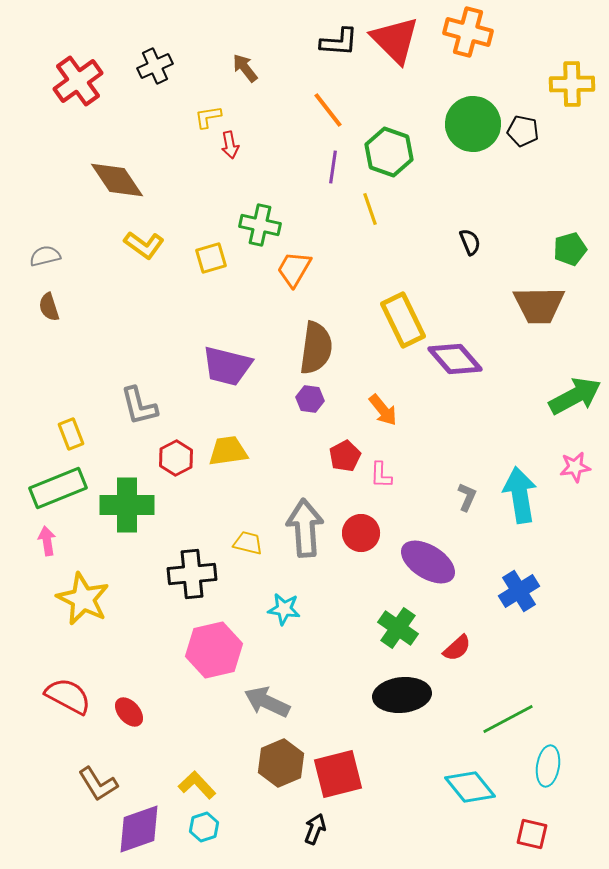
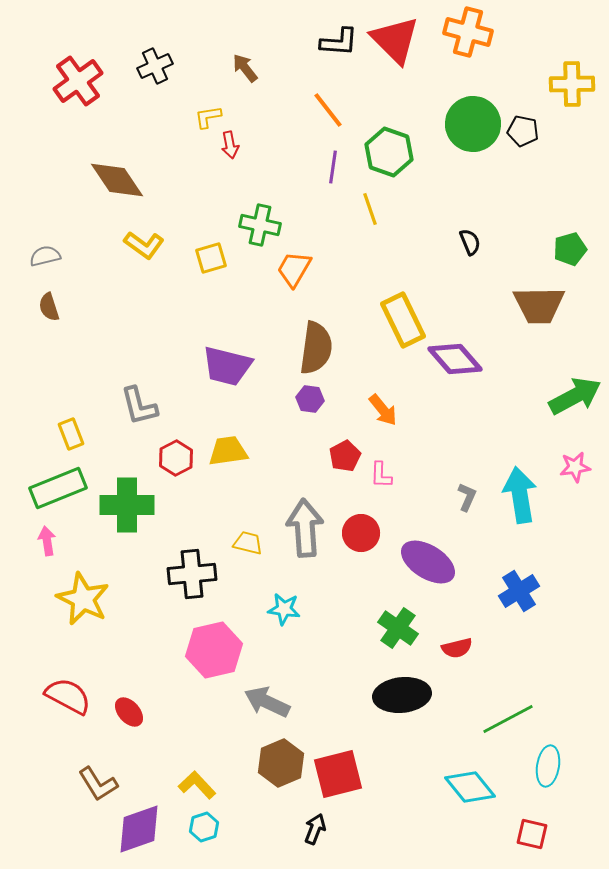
red semicircle at (457, 648): rotated 28 degrees clockwise
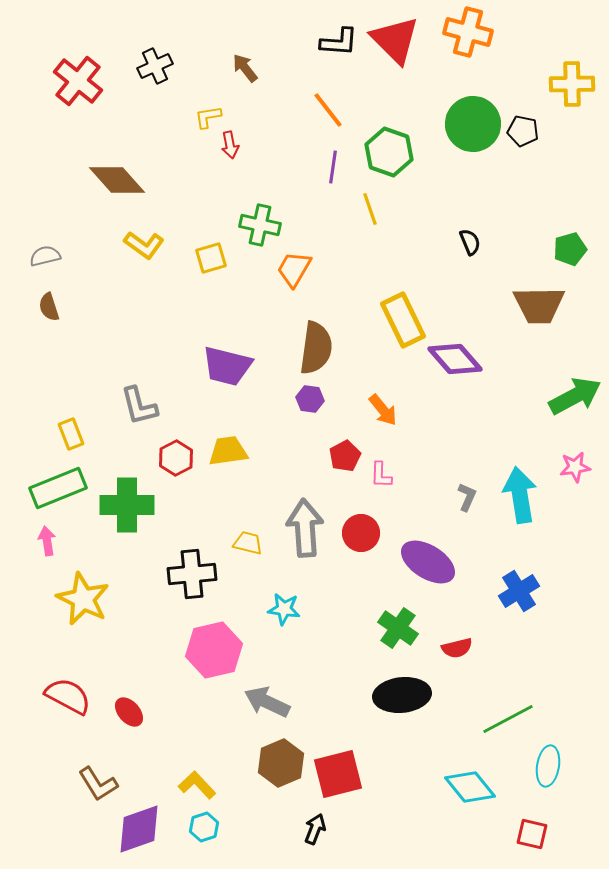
red cross at (78, 81): rotated 15 degrees counterclockwise
brown diamond at (117, 180): rotated 8 degrees counterclockwise
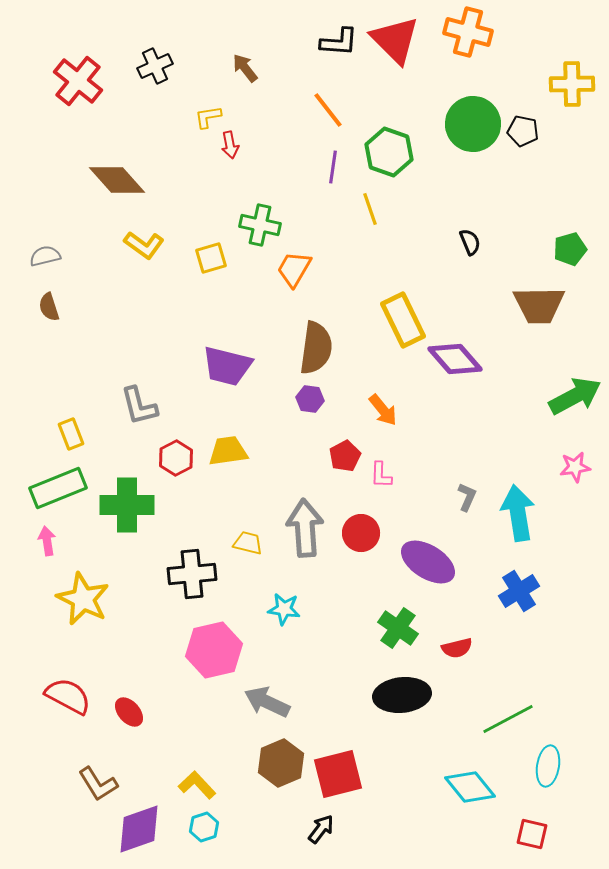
cyan arrow at (520, 495): moved 2 px left, 18 px down
black arrow at (315, 829): moved 6 px right; rotated 16 degrees clockwise
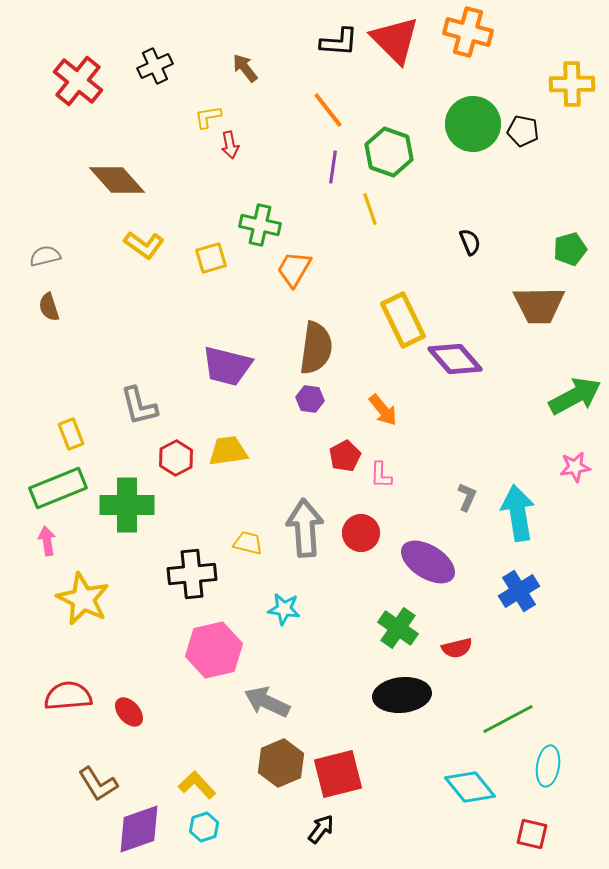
red semicircle at (68, 696): rotated 33 degrees counterclockwise
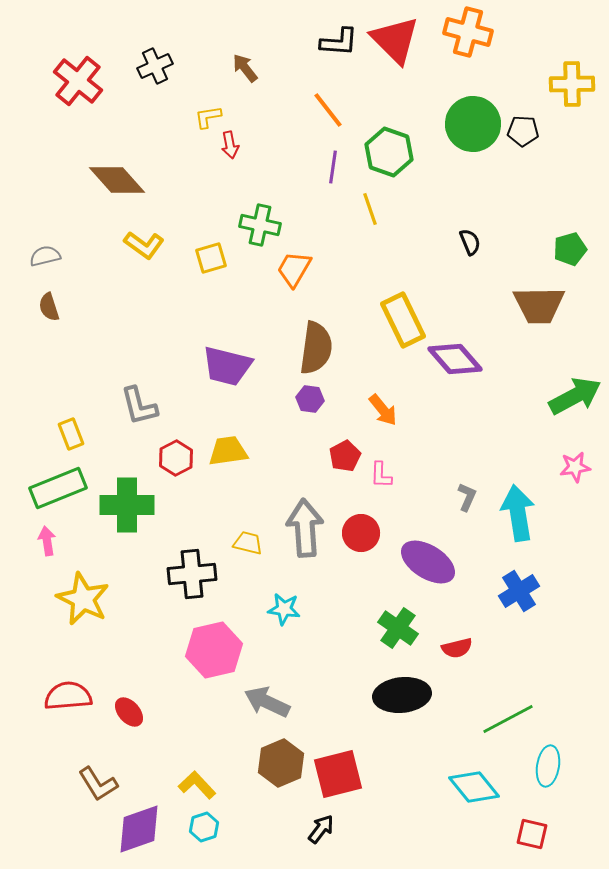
black pentagon at (523, 131): rotated 8 degrees counterclockwise
cyan diamond at (470, 787): moved 4 px right
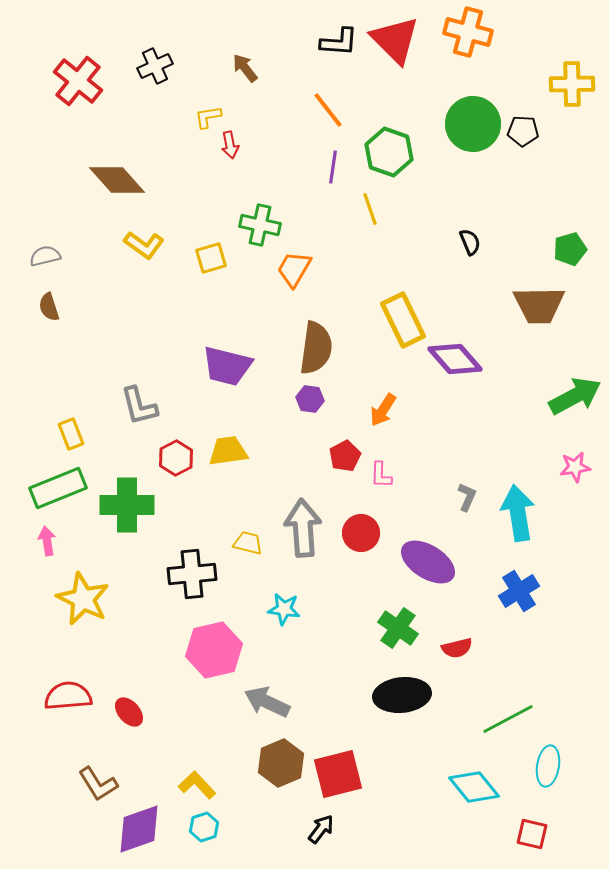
orange arrow at (383, 410): rotated 72 degrees clockwise
gray arrow at (305, 528): moved 2 px left
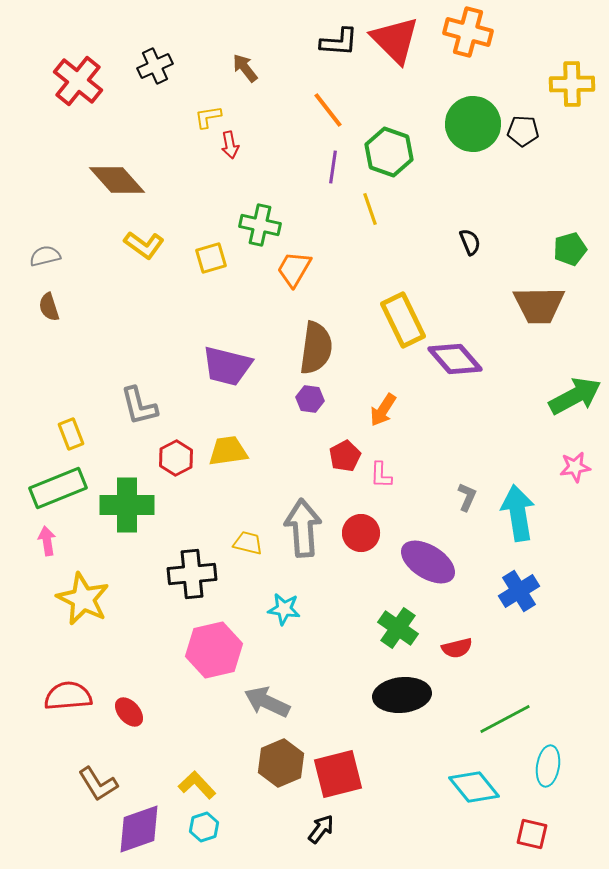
green line at (508, 719): moved 3 px left
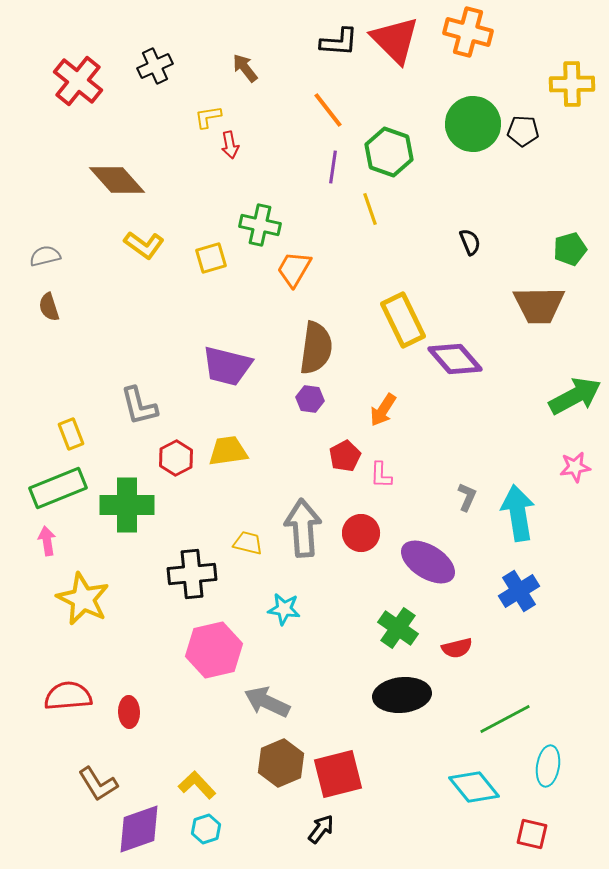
red ellipse at (129, 712): rotated 40 degrees clockwise
cyan hexagon at (204, 827): moved 2 px right, 2 px down
